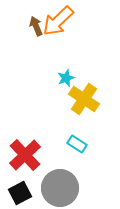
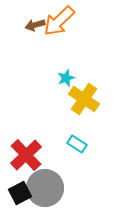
orange arrow: moved 1 px right
brown arrow: moved 1 px left, 1 px up; rotated 84 degrees counterclockwise
red cross: moved 1 px right
gray circle: moved 15 px left
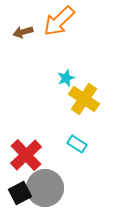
brown arrow: moved 12 px left, 7 px down
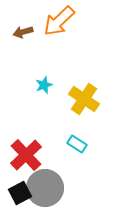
cyan star: moved 22 px left, 7 px down
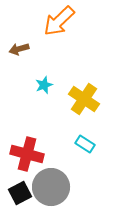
brown arrow: moved 4 px left, 17 px down
cyan rectangle: moved 8 px right
red cross: moved 1 px right, 1 px up; rotated 32 degrees counterclockwise
gray circle: moved 6 px right, 1 px up
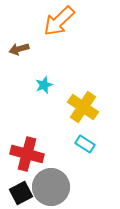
yellow cross: moved 1 px left, 8 px down
black square: moved 1 px right
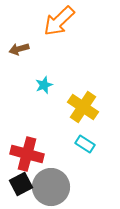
black square: moved 9 px up
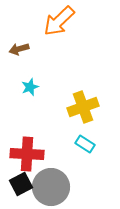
cyan star: moved 14 px left, 2 px down
yellow cross: rotated 36 degrees clockwise
red cross: rotated 12 degrees counterclockwise
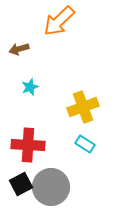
red cross: moved 1 px right, 9 px up
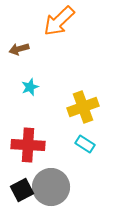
black square: moved 1 px right, 6 px down
